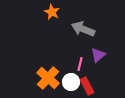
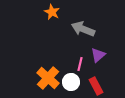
red rectangle: moved 9 px right
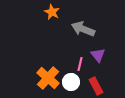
purple triangle: rotated 28 degrees counterclockwise
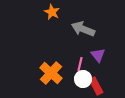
orange cross: moved 3 px right, 5 px up
white circle: moved 12 px right, 3 px up
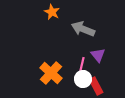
pink line: moved 2 px right
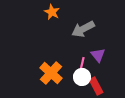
gray arrow: rotated 50 degrees counterclockwise
white circle: moved 1 px left, 2 px up
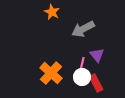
purple triangle: moved 1 px left
red rectangle: moved 3 px up
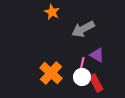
purple triangle: rotated 21 degrees counterclockwise
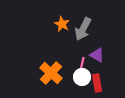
orange star: moved 10 px right, 12 px down
gray arrow: rotated 35 degrees counterclockwise
red rectangle: moved 1 px right; rotated 18 degrees clockwise
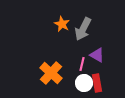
white circle: moved 2 px right, 6 px down
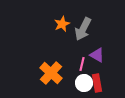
orange star: rotated 21 degrees clockwise
